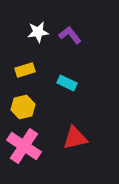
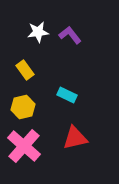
yellow rectangle: rotated 72 degrees clockwise
cyan rectangle: moved 12 px down
pink cross: rotated 8 degrees clockwise
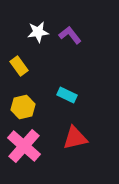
yellow rectangle: moved 6 px left, 4 px up
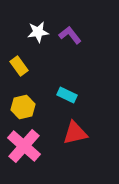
red triangle: moved 5 px up
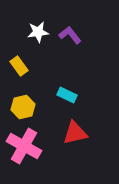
pink cross: rotated 12 degrees counterclockwise
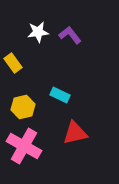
yellow rectangle: moved 6 px left, 3 px up
cyan rectangle: moved 7 px left
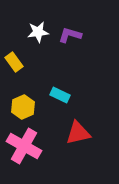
purple L-shape: rotated 35 degrees counterclockwise
yellow rectangle: moved 1 px right, 1 px up
yellow hexagon: rotated 10 degrees counterclockwise
red triangle: moved 3 px right
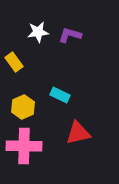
pink cross: rotated 28 degrees counterclockwise
